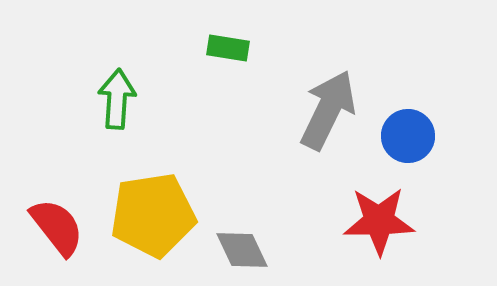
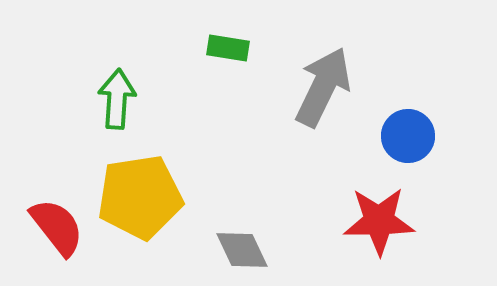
gray arrow: moved 5 px left, 23 px up
yellow pentagon: moved 13 px left, 18 px up
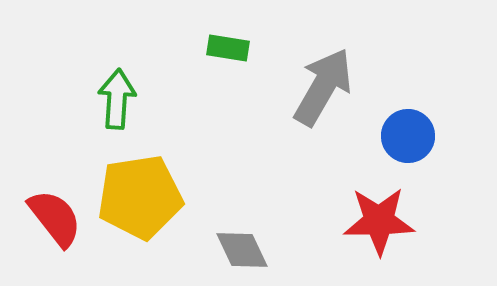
gray arrow: rotated 4 degrees clockwise
red semicircle: moved 2 px left, 9 px up
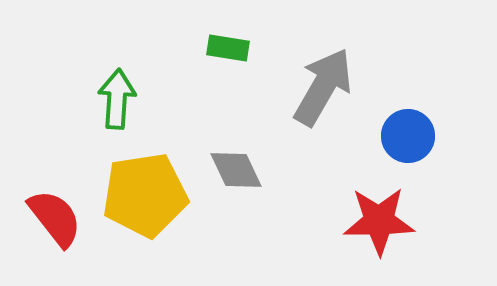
yellow pentagon: moved 5 px right, 2 px up
gray diamond: moved 6 px left, 80 px up
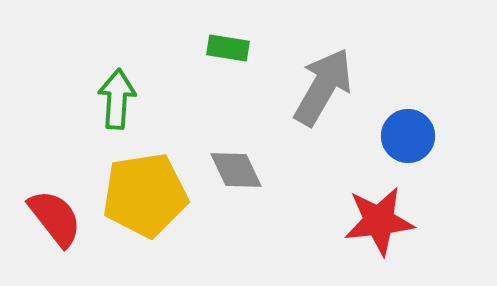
red star: rotated 6 degrees counterclockwise
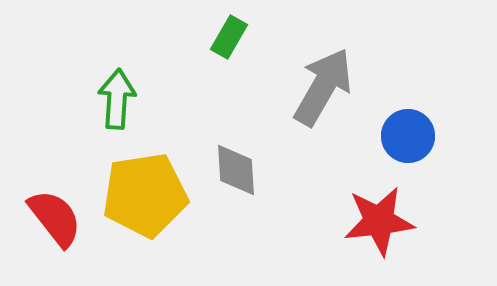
green rectangle: moved 1 px right, 11 px up; rotated 69 degrees counterclockwise
gray diamond: rotated 22 degrees clockwise
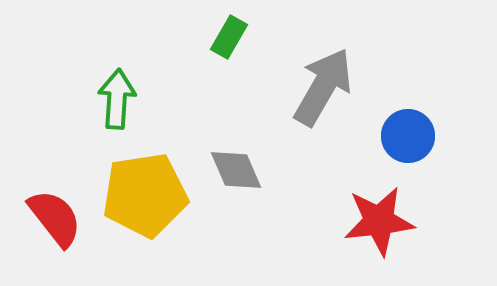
gray diamond: rotated 20 degrees counterclockwise
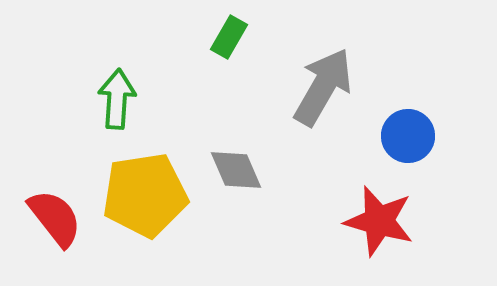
red star: rotated 22 degrees clockwise
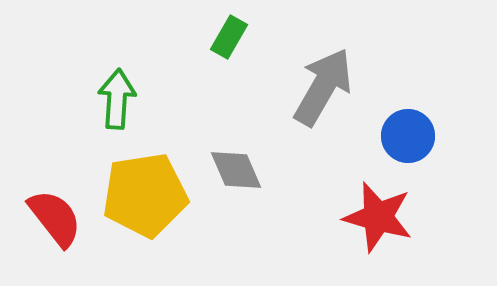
red star: moved 1 px left, 4 px up
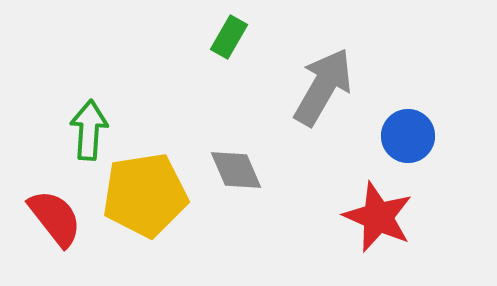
green arrow: moved 28 px left, 31 px down
red star: rotated 8 degrees clockwise
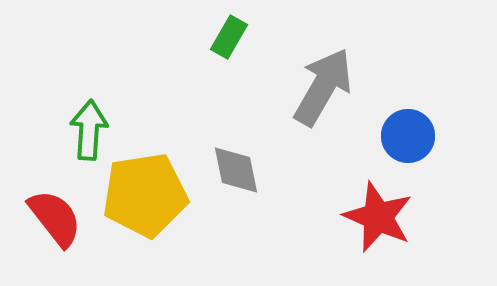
gray diamond: rotated 12 degrees clockwise
